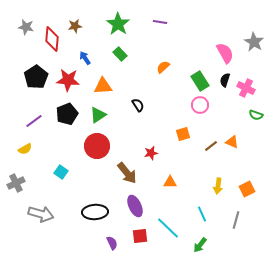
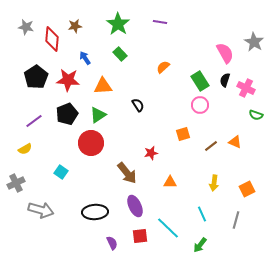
orange triangle at (232, 142): moved 3 px right
red circle at (97, 146): moved 6 px left, 3 px up
yellow arrow at (218, 186): moved 4 px left, 3 px up
gray arrow at (41, 214): moved 4 px up
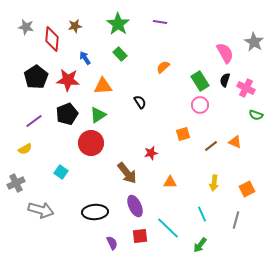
black semicircle at (138, 105): moved 2 px right, 3 px up
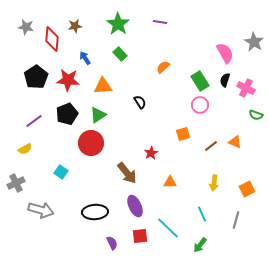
red star at (151, 153): rotated 16 degrees counterclockwise
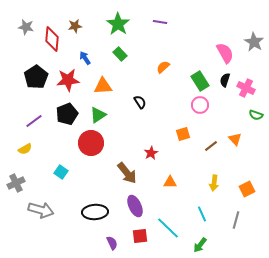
red star at (68, 80): rotated 10 degrees counterclockwise
orange triangle at (235, 142): moved 3 px up; rotated 24 degrees clockwise
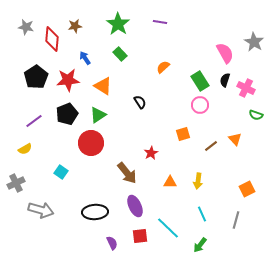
orange triangle at (103, 86): rotated 36 degrees clockwise
yellow arrow at (214, 183): moved 16 px left, 2 px up
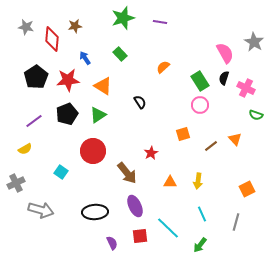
green star at (118, 24): moved 5 px right, 6 px up; rotated 20 degrees clockwise
black semicircle at (225, 80): moved 1 px left, 2 px up
red circle at (91, 143): moved 2 px right, 8 px down
gray line at (236, 220): moved 2 px down
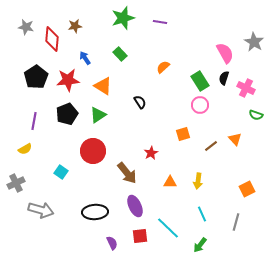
purple line at (34, 121): rotated 42 degrees counterclockwise
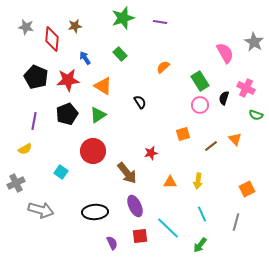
black pentagon at (36, 77): rotated 15 degrees counterclockwise
black semicircle at (224, 78): moved 20 px down
red star at (151, 153): rotated 16 degrees clockwise
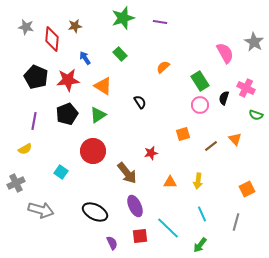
black ellipse at (95, 212): rotated 30 degrees clockwise
